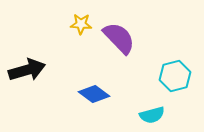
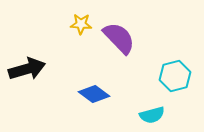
black arrow: moved 1 px up
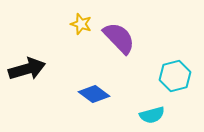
yellow star: rotated 15 degrees clockwise
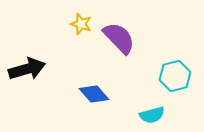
blue diamond: rotated 12 degrees clockwise
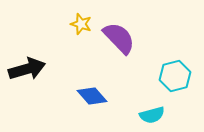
blue diamond: moved 2 px left, 2 px down
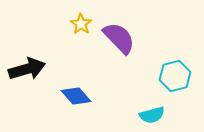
yellow star: rotated 15 degrees clockwise
blue diamond: moved 16 px left
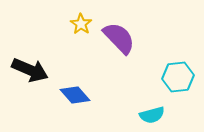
black arrow: moved 3 px right, 1 px down; rotated 39 degrees clockwise
cyan hexagon: moved 3 px right, 1 px down; rotated 8 degrees clockwise
blue diamond: moved 1 px left, 1 px up
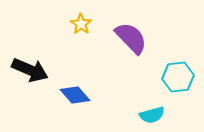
purple semicircle: moved 12 px right
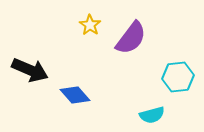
yellow star: moved 9 px right, 1 px down
purple semicircle: rotated 81 degrees clockwise
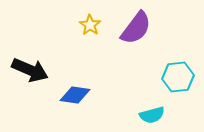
purple semicircle: moved 5 px right, 10 px up
blue diamond: rotated 40 degrees counterclockwise
